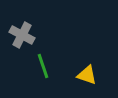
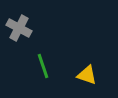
gray cross: moved 3 px left, 7 px up
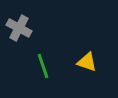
yellow triangle: moved 13 px up
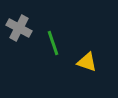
green line: moved 10 px right, 23 px up
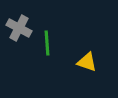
green line: moved 6 px left; rotated 15 degrees clockwise
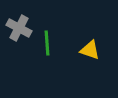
yellow triangle: moved 3 px right, 12 px up
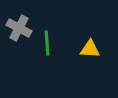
yellow triangle: moved 1 px up; rotated 15 degrees counterclockwise
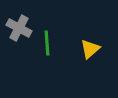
yellow triangle: rotated 45 degrees counterclockwise
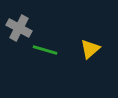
green line: moved 2 px left, 7 px down; rotated 70 degrees counterclockwise
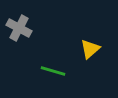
green line: moved 8 px right, 21 px down
